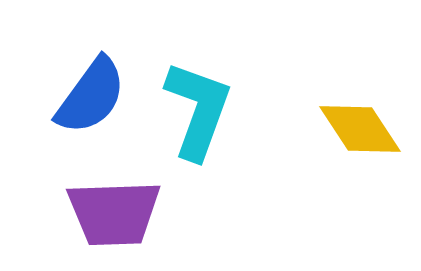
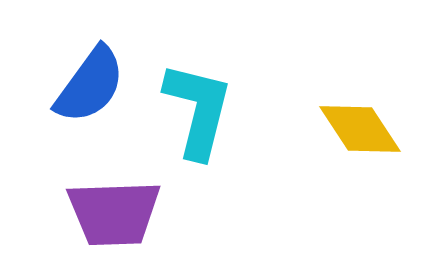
blue semicircle: moved 1 px left, 11 px up
cyan L-shape: rotated 6 degrees counterclockwise
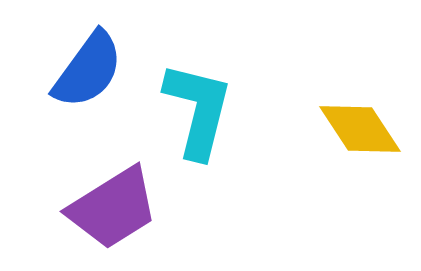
blue semicircle: moved 2 px left, 15 px up
purple trapezoid: moved 1 px left, 5 px up; rotated 30 degrees counterclockwise
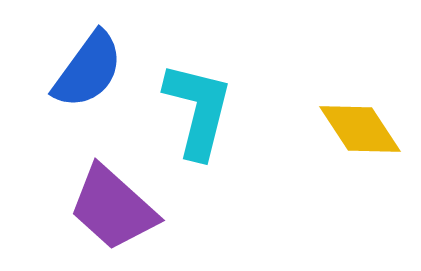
purple trapezoid: rotated 74 degrees clockwise
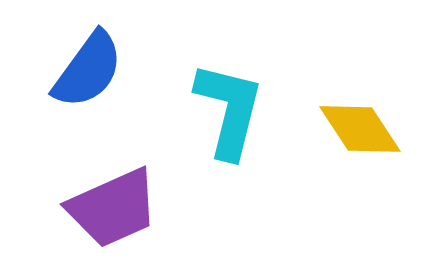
cyan L-shape: moved 31 px right
purple trapezoid: rotated 66 degrees counterclockwise
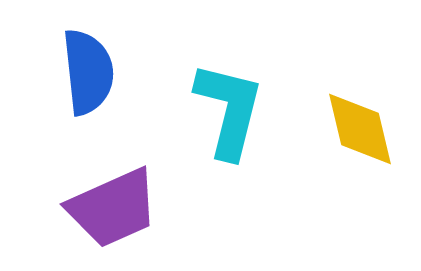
blue semicircle: moved 2 px down; rotated 42 degrees counterclockwise
yellow diamond: rotated 20 degrees clockwise
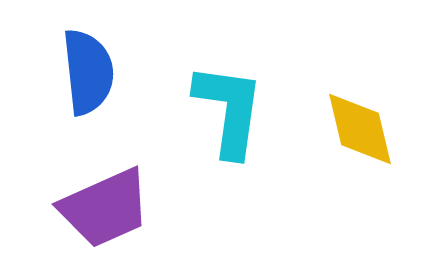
cyan L-shape: rotated 6 degrees counterclockwise
purple trapezoid: moved 8 px left
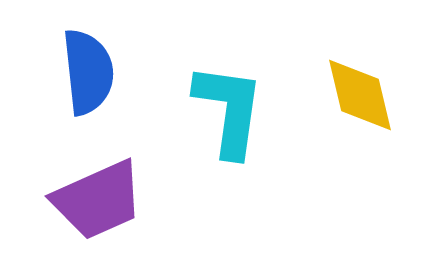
yellow diamond: moved 34 px up
purple trapezoid: moved 7 px left, 8 px up
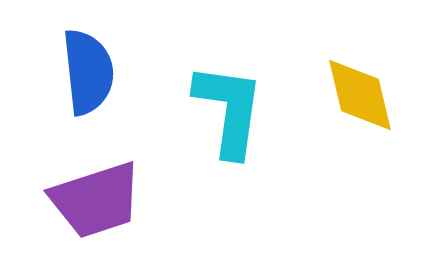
purple trapezoid: moved 2 px left; rotated 6 degrees clockwise
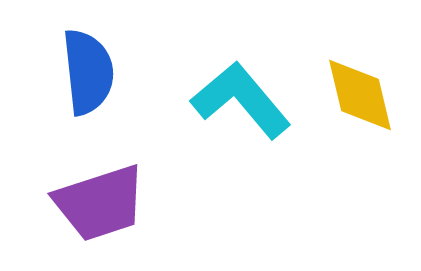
cyan L-shape: moved 12 px right, 10 px up; rotated 48 degrees counterclockwise
purple trapezoid: moved 4 px right, 3 px down
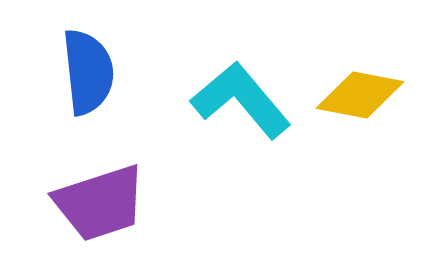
yellow diamond: rotated 66 degrees counterclockwise
